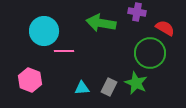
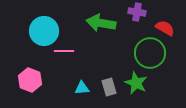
gray rectangle: rotated 42 degrees counterclockwise
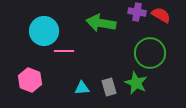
red semicircle: moved 4 px left, 13 px up
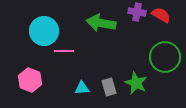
green circle: moved 15 px right, 4 px down
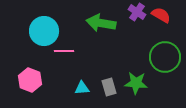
purple cross: rotated 24 degrees clockwise
green star: rotated 20 degrees counterclockwise
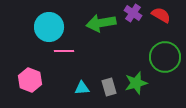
purple cross: moved 4 px left, 1 px down
green arrow: rotated 20 degrees counterclockwise
cyan circle: moved 5 px right, 4 px up
green star: rotated 20 degrees counterclockwise
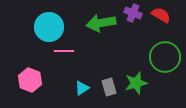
purple cross: rotated 12 degrees counterclockwise
cyan triangle: rotated 28 degrees counterclockwise
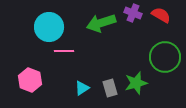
green arrow: rotated 8 degrees counterclockwise
gray rectangle: moved 1 px right, 1 px down
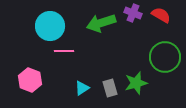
cyan circle: moved 1 px right, 1 px up
